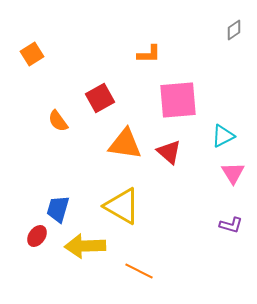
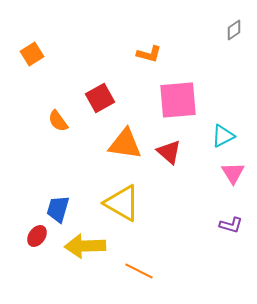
orange L-shape: rotated 15 degrees clockwise
yellow triangle: moved 3 px up
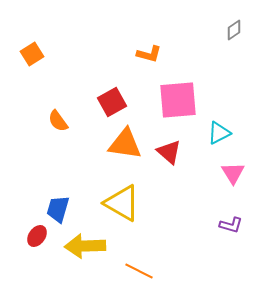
red square: moved 12 px right, 4 px down
cyan triangle: moved 4 px left, 3 px up
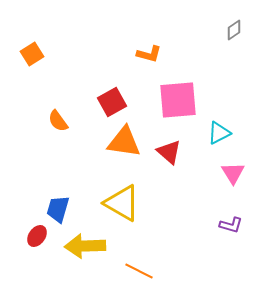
orange triangle: moved 1 px left, 2 px up
